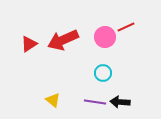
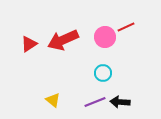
purple line: rotated 30 degrees counterclockwise
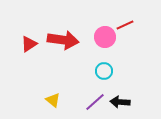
red line: moved 1 px left, 2 px up
red arrow: rotated 148 degrees counterclockwise
cyan circle: moved 1 px right, 2 px up
purple line: rotated 20 degrees counterclockwise
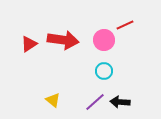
pink circle: moved 1 px left, 3 px down
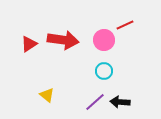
yellow triangle: moved 6 px left, 5 px up
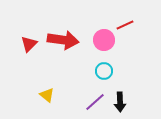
red triangle: rotated 12 degrees counterclockwise
black arrow: rotated 96 degrees counterclockwise
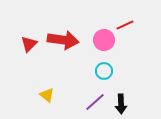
black arrow: moved 1 px right, 2 px down
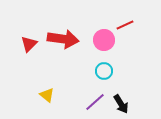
red arrow: moved 1 px up
black arrow: rotated 30 degrees counterclockwise
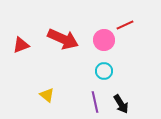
red arrow: rotated 16 degrees clockwise
red triangle: moved 8 px left, 1 px down; rotated 24 degrees clockwise
purple line: rotated 60 degrees counterclockwise
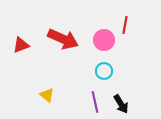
red line: rotated 54 degrees counterclockwise
